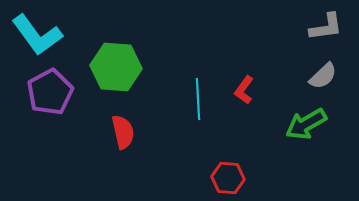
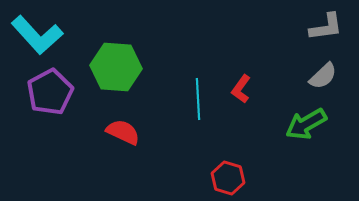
cyan L-shape: rotated 6 degrees counterclockwise
red L-shape: moved 3 px left, 1 px up
red semicircle: rotated 52 degrees counterclockwise
red hexagon: rotated 12 degrees clockwise
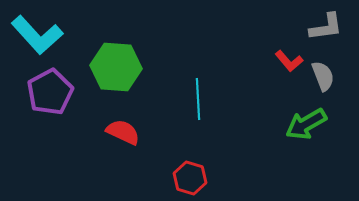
gray semicircle: rotated 68 degrees counterclockwise
red L-shape: moved 48 px right, 28 px up; rotated 76 degrees counterclockwise
red hexagon: moved 38 px left
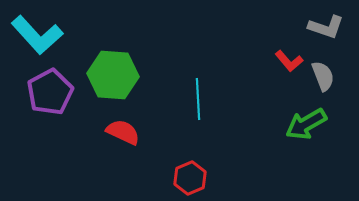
gray L-shape: rotated 27 degrees clockwise
green hexagon: moved 3 px left, 8 px down
red hexagon: rotated 20 degrees clockwise
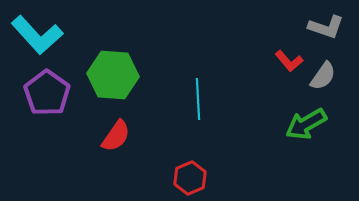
gray semicircle: rotated 56 degrees clockwise
purple pentagon: moved 3 px left, 1 px down; rotated 9 degrees counterclockwise
red semicircle: moved 7 px left, 4 px down; rotated 100 degrees clockwise
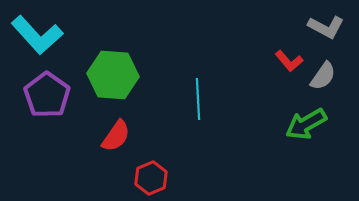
gray L-shape: rotated 9 degrees clockwise
purple pentagon: moved 2 px down
red hexagon: moved 39 px left
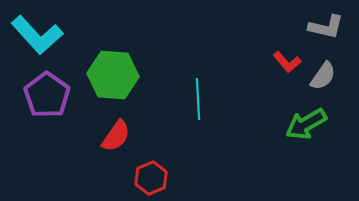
gray L-shape: rotated 15 degrees counterclockwise
red L-shape: moved 2 px left, 1 px down
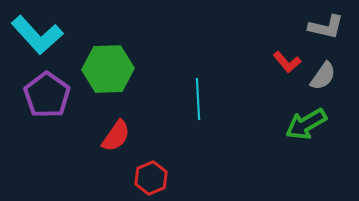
green hexagon: moved 5 px left, 6 px up; rotated 6 degrees counterclockwise
